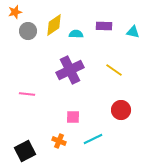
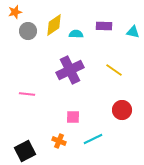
red circle: moved 1 px right
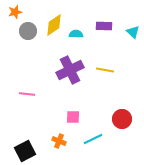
cyan triangle: rotated 32 degrees clockwise
yellow line: moved 9 px left; rotated 24 degrees counterclockwise
red circle: moved 9 px down
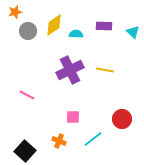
pink line: moved 1 px down; rotated 21 degrees clockwise
cyan line: rotated 12 degrees counterclockwise
black square: rotated 20 degrees counterclockwise
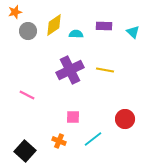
red circle: moved 3 px right
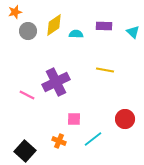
purple cross: moved 14 px left, 12 px down
pink square: moved 1 px right, 2 px down
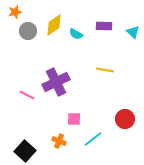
cyan semicircle: rotated 152 degrees counterclockwise
